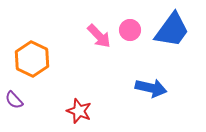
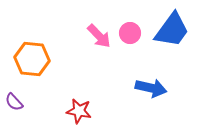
pink circle: moved 3 px down
orange hexagon: rotated 20 degrees counterclockwise
purple semicircle: moved 2 px down
red star: rotated 10 degrees counterclockwise
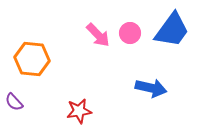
pink arrow: moved 1 px left, 1 px up
red star: rotated 20 degrees counterclockwise
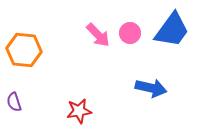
orange hexagon: moved 8 px left, 9 px up
purple semicircle: rotated 24 degrees clockwise
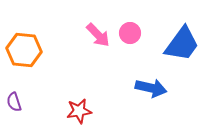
blue trapezoid: moved 10 px right, 14 px down
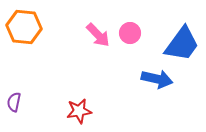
orange hexagon: moved 23 px up
blue arrow: moved 6 px right, 9 px up
purple semicircle: rotated 30 degrees clockwise
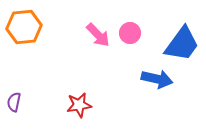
orange hexagon: rotated 12 degrees counterclockwise
red star: moved 6 px up
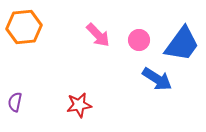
pink circle: moved 9 px right, 7 px down
blue arrow: rotated 20 degrees clockwise
purple semicircle: moved 1 px right
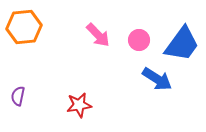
purple semicircle: moved 3 px right, 6 px up
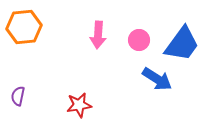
pink arrow: rotated 48 degrees clockwise
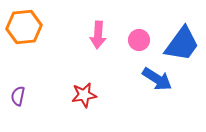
red star: moved 5 px right, 10 px up
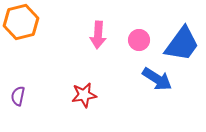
orange hexagon: moved 3 px left, 5 px up; rotated 8 degrees counterclockwise
